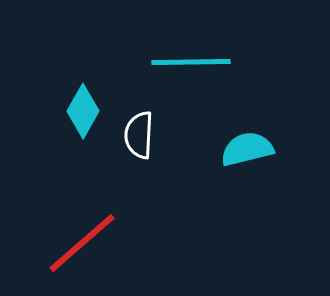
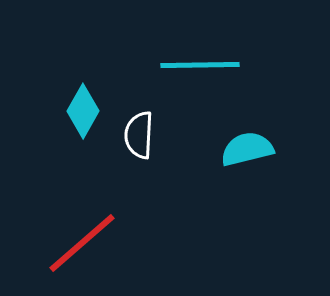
cyan line: moved 9 px right, 3 px down
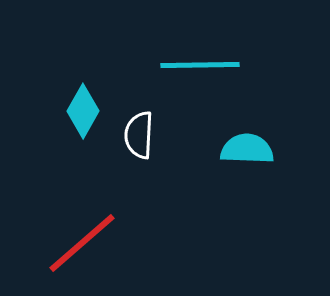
cyan semicircle: rotated 16 degrees clockwise
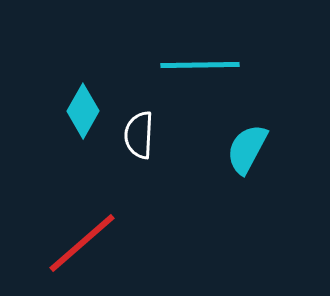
cyan semicircle: rotated 64 degrees counterclockwise
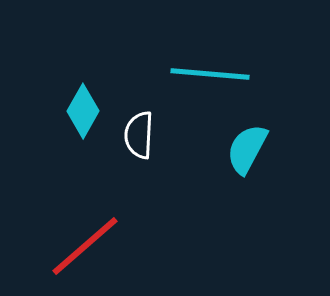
cyan line: moved 10 px right, 9 px down; rotated 6 degrees clockwise
red line: moved 3 px right, 3 px down
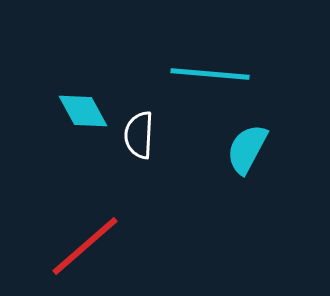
cyan diamond: rotated 58 degrees counterclockwise
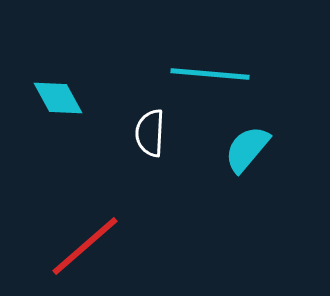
cyan diamond: moved 25 px left, 13 px up
white semicircle: moved 11 px right, 2 px up
cyan semicircle: rotated 12 degrees clockwise
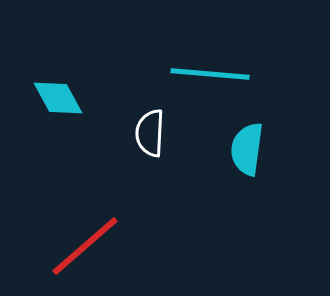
cyan semicircle: rotated 32 degrees counterclockwise
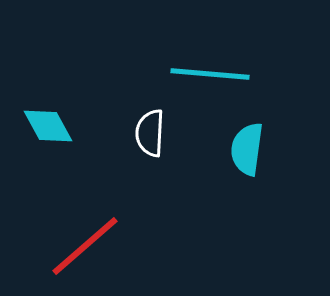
cyan diamond: moved 10 px left, 28 px down
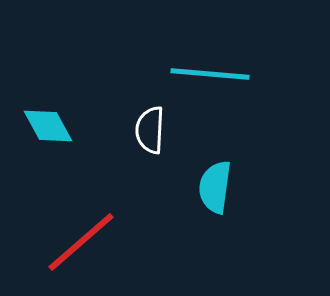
white semicircle: moved 3 px up
cyan semicircle: moved 32 px left, 38 px down
red line: moved 4 px left, 4 px up
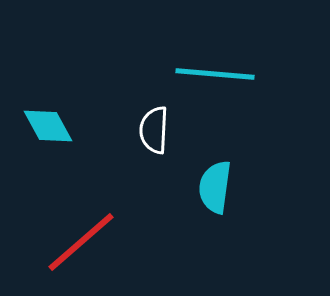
cyan line: moved 5 px right
white semicircle: moved 4 px right
